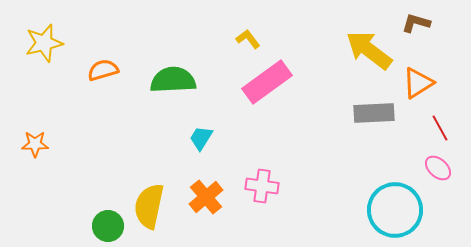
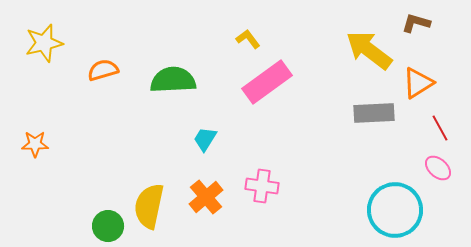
cyan trapezoid: moved 4 px right, 1 px down
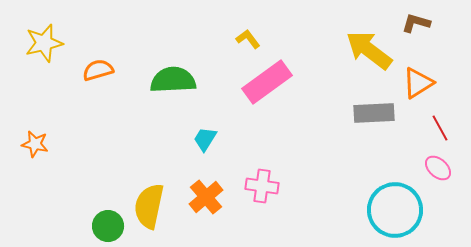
orange semicircle: moved 5 px left
orange star: rotated 12 degrees clockwise
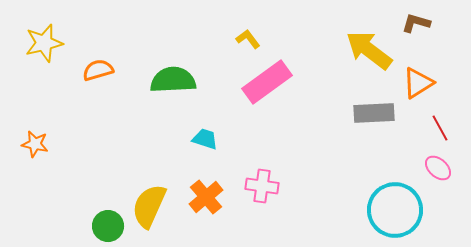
cyan trapezoid: rotated 76 degrees clockwise
yellow semicircle: rotated 12 degrees clockwise
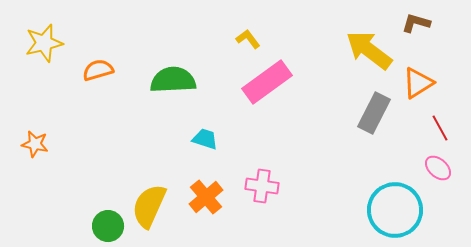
gray rectangle: rotated 60 degrees counterclockwise
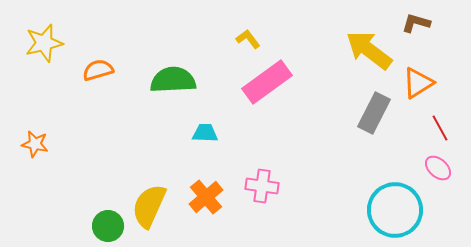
cyan trapezoid: moved 6 px up; rotated 16 degrees counterclockwise
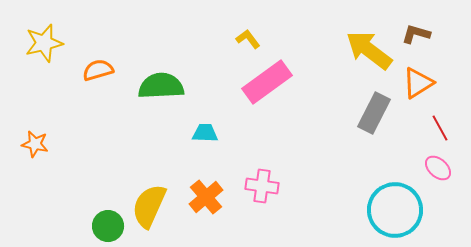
brown L-shape: moved 11 px down
green semicircle: moved 12 px left, 6 px down
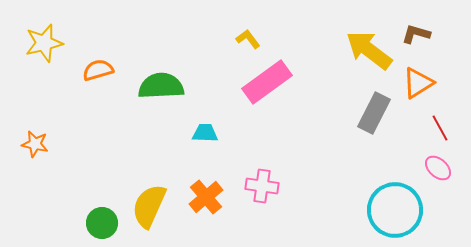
green circle: moved 6 px left, 3 px up
